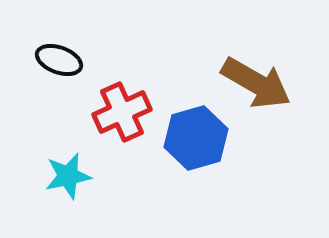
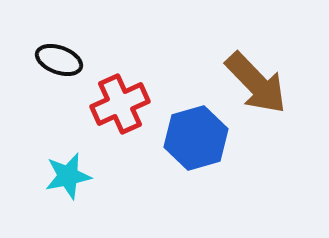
brown arrow: rotated 16 degrees clockwise
red cross: moved 2 px left, 8 px up
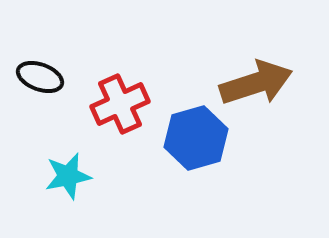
black ellipse: moved 19 px left, 17 px down
brown arrow: rotated 64 degrees counterclockwise
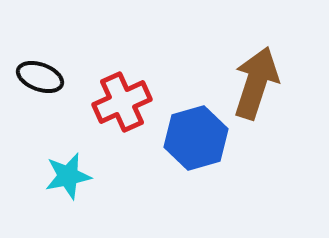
brown arrow: rotated 54 degrees counterclockwise
red cross: moved 2 px right, 2 px up
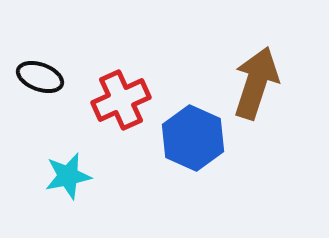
red cross: moved 1 px left, 2 px up
blue hexagon: moved 3 px left; rotated 20 degrees counterclockwise
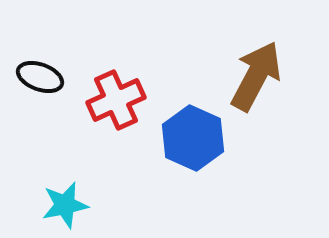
brown arrow: moved 7 px up; rotated 10 degrees clockwise
red cross: moved 5 px left
cyan star: moved 3 px left, 29 px down
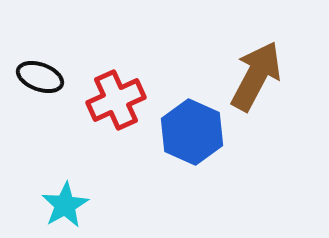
blue hexagon: moved 1 px left, 6 px up
cyan star: rotated 18 degrees counterclockwise
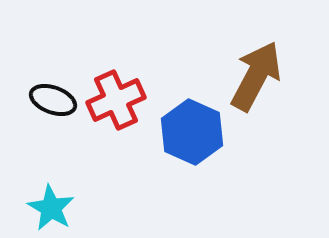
black ellipse: moved 13 px right, 23 px down
cyan star: moved 14 px left, 3 px down; rotated 12 degrees counterclockwise
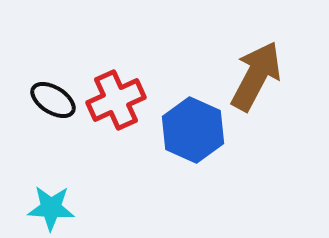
black ellipse: rotated 12 degrees clockwise
blue hexagon: moved 1 px right, 2 px up
cyan star: rotated 27 degrees counterclockwise
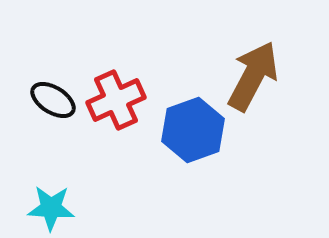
brown arrow: moved 3 px left
blue hexagon: rotated 16 degrees clockwise
